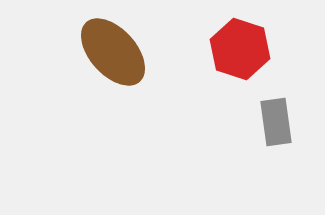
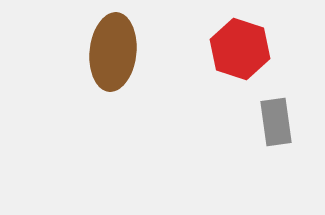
brown ellipse: rotated 48 degrees clockwise
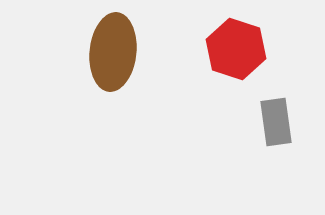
red hexagon: moved 4 px left
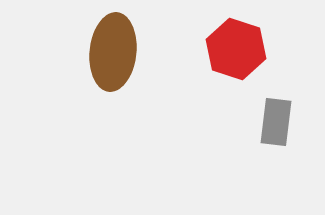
gray rectangle: rotated 15 degrees clockwise
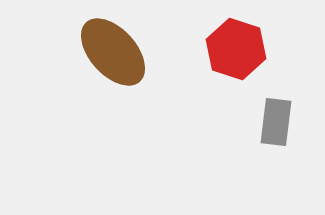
brown ellipse: rotated 48 degrees counterclockwise
